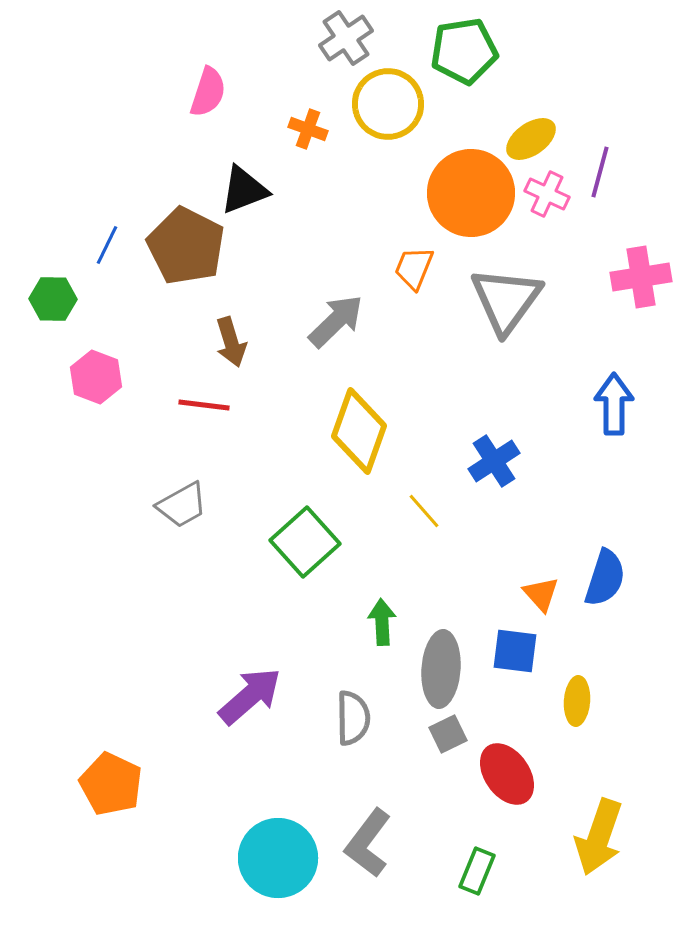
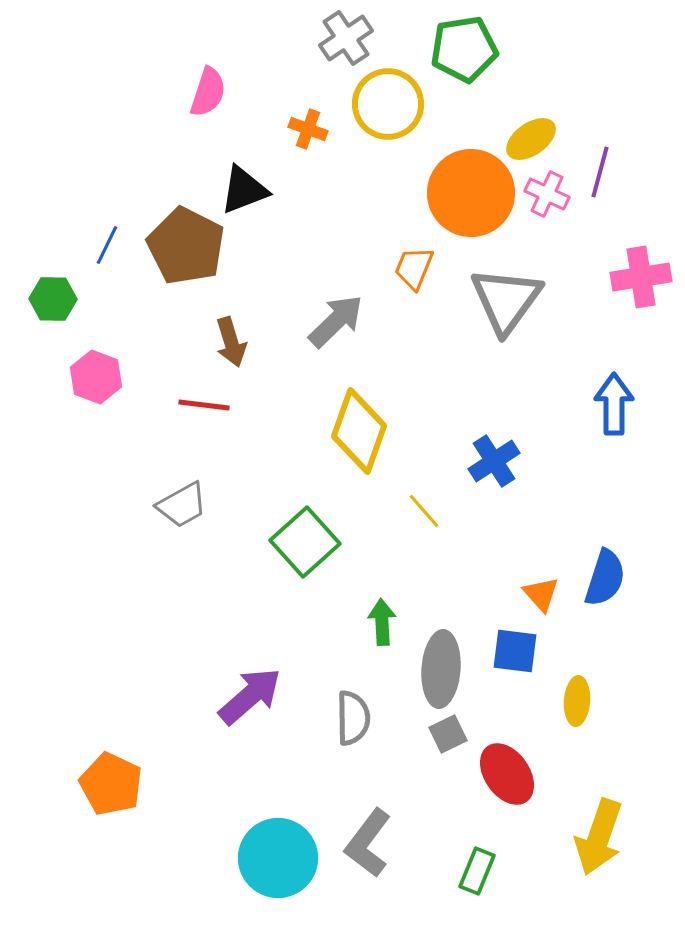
green pentagon at (464, 51): moved 2 px up
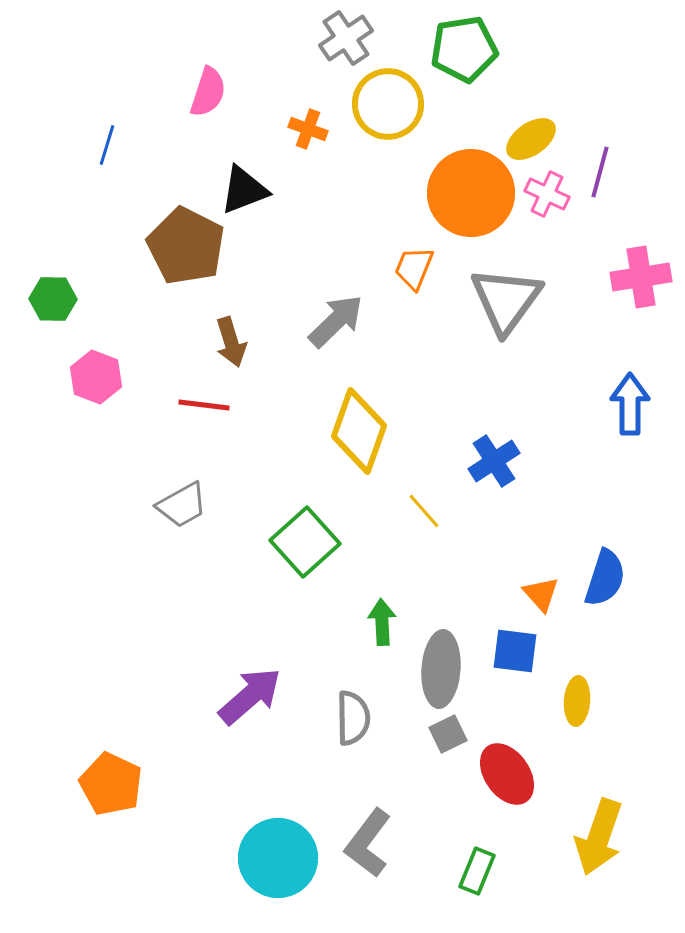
blue line at (107, 245): moved 100 px up; rotated 9 degrees counterclockwise
blue arrow at (614, 404): moved 16 px right
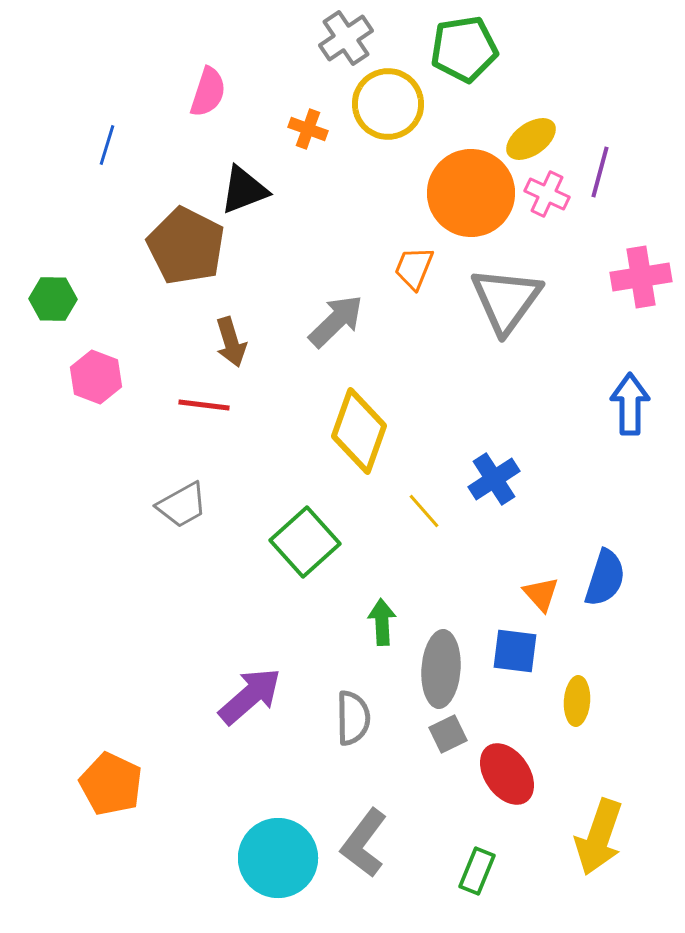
blue cross at (494, 461): moved 18 px down
gray L-shape at (368, 843): moved 4 px left
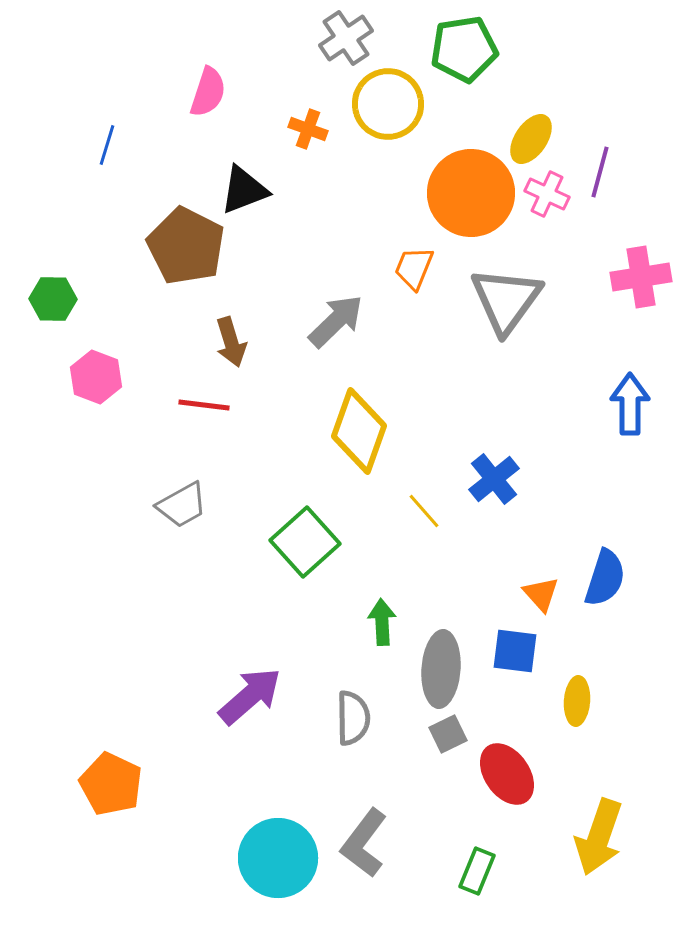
yellow ellipse at (531, 139): rotated 21 degrees counterclockwise
blue cross at (494, 479): rotated 6 degrees counterclockwise
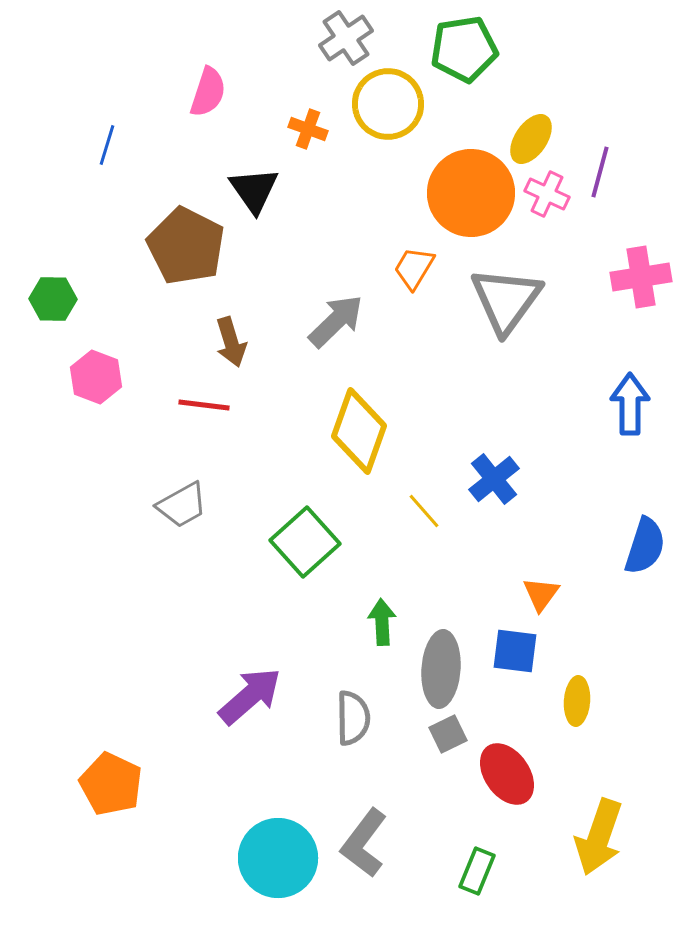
black triangle at (244, 190): moved 10 px right; rotated 44 degrees counterclockwise
orange trapezoid at (414, 268): rotated 9 degrees clockwise
blue semicircle at (605, 578): moved 40 px right, 32 px up
orange triangle at (541, 594): rotated 18 degrees clockwise
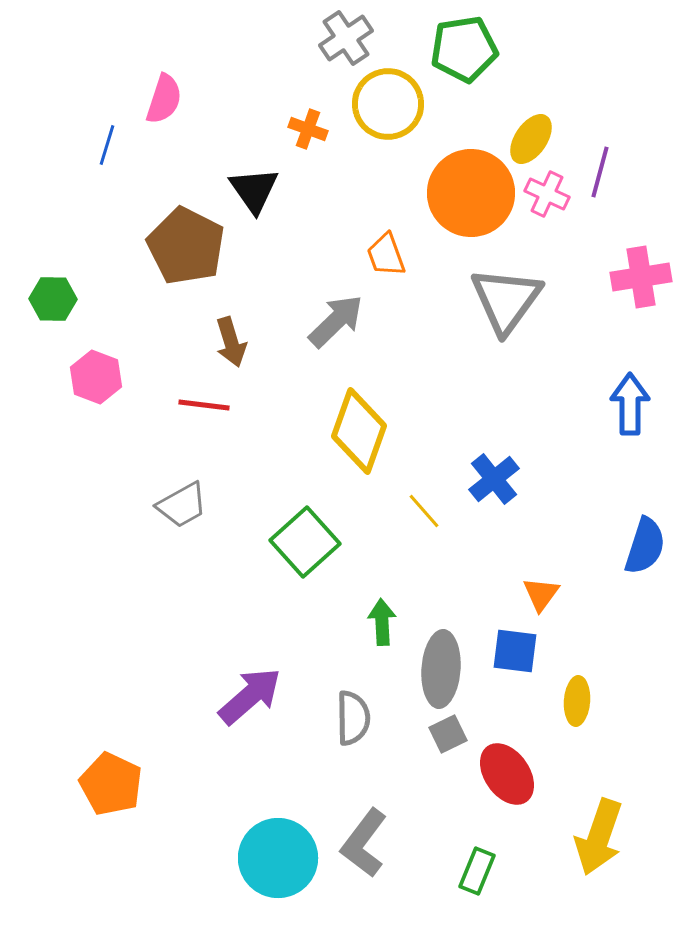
pink semicircle at (208, 92): moved 44 px left, 7 px down
orange trapezoid at (414, 268): moved 28 px left, 13 px up; rotated 51 degrees counterclockwise
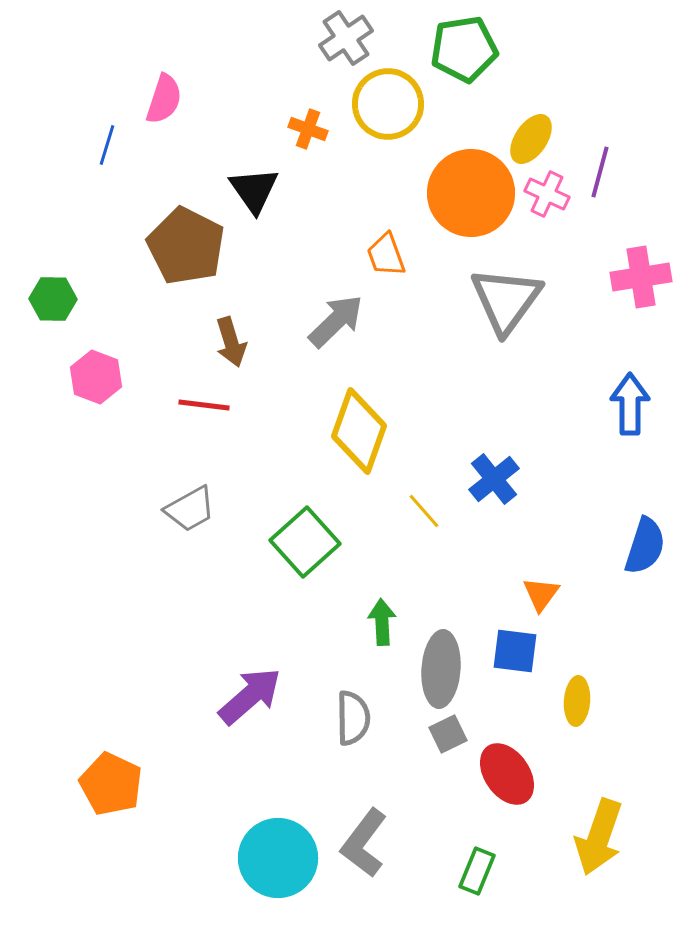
gray trapezoid at (182, 505): moved 8 px right, 4 px down
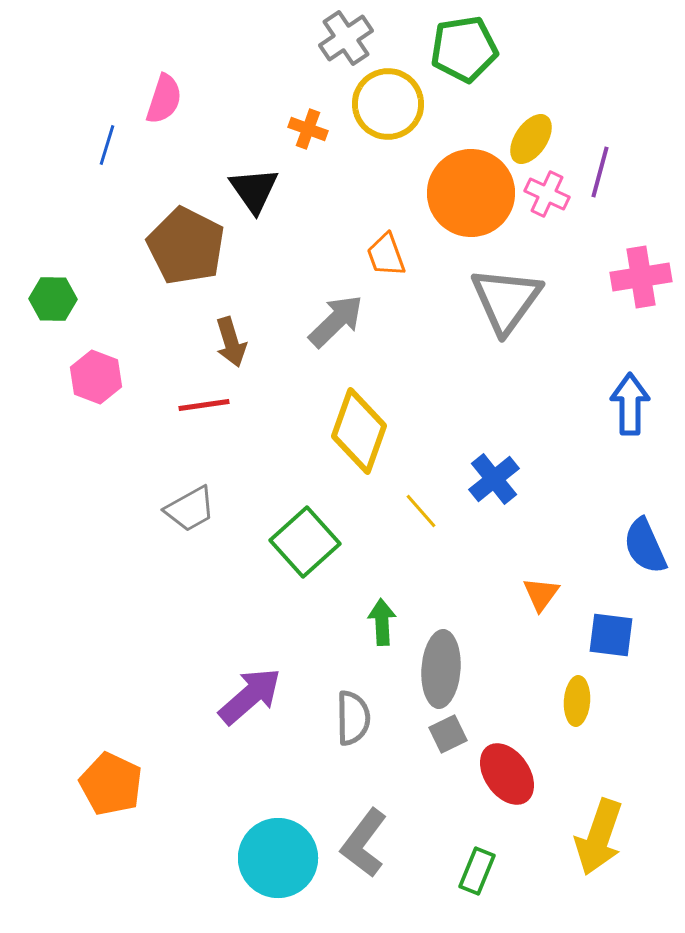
red line at (204, 405): rotated 15 degrees counterclockwise
yellow line at (424, 511): moved 3 px left
blue semicircle at (645, 546): rotated 138 degrees clockwise
blue square at (515, 651): moved 96 px right, 16 px up
